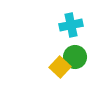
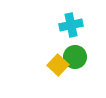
yellow square: moved 2 px left, 2 px up
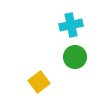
yellow square: moved 19 px left, 17 px down; rotated 10 degrees clockwise
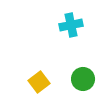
green circle: moved 8 px right, 22 px down
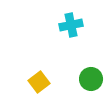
green circle: moved 8 px right
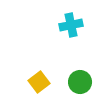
green circle: moved 11 px left, 3 px down
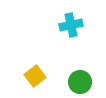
yellow square: moved 4 px left, 6 px up
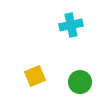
yellow square: rotated 15 degrees clockwise
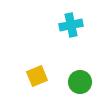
yellow square: moved 2 px right
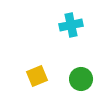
green circle: moved 1 px right, 3 px up
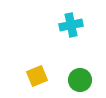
green circle: moved 1 px left, 1 px down
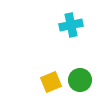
yellow square: moved 14 px right, 6 px down
